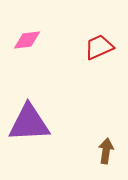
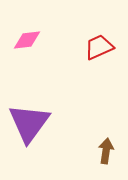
purple triangle: rotated 51 degrees counterclockwise
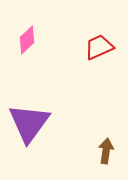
pink diamond: rotated 36 degrees counterclockwise
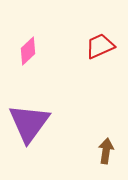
pink diamond: moved 1 px right, 11 px down
red trapezoid: moved 1 px right, 1 px up
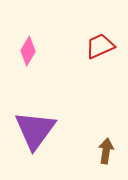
pink diamond: rotated 16 degrees counterclockwise
purple triangle: moved 6 px right, 7 px down
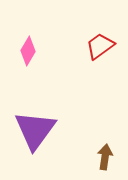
red trapezoid: rotated 12 degrees counterclockwise
brown arrow: moved 1 px left, 6 px down
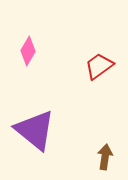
red trapezoid: moved 1 px left, 20 px down
purple triangle: rotated 27 degrees counterclockwise
